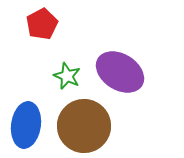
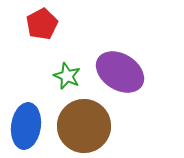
blue ellipse: moved 1 px down
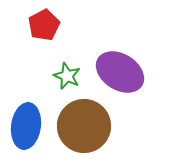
red pentagon: moved 2 px right, 1 px down
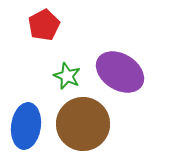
brown circle: moved 1 px left, 2 px up
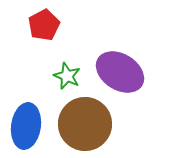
brown circle: moved 2 px right
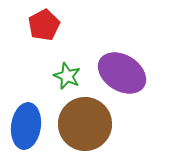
purple ellipse: moved 2 px right, 1 px down
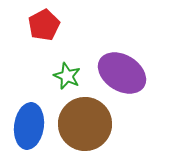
blue ellipse: moved 3 px right
